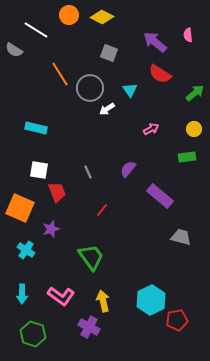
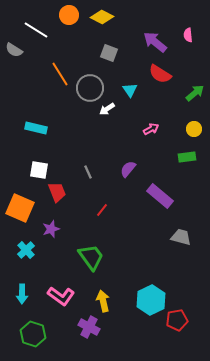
cyan cross: rotated 12 degrees clockwise
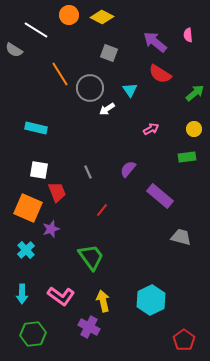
orange square: moved 8 px right
red pentagon: moved 7 px right, 20 px down; rotated 25 degrees counterclockwise
green hexagon: rotated 25 degrees counterclockwise
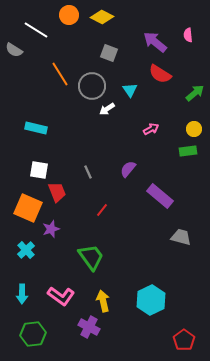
gray circle: moved 2 px right, 2 px up
green rectangle: moved 1 px right, 6 px up
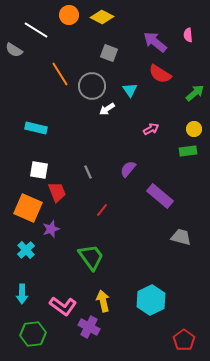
pink L-shape: moved 2 px right, 10 px down
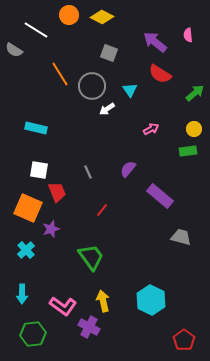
cyan hexagon: rotated 8 degrees counterclockwise
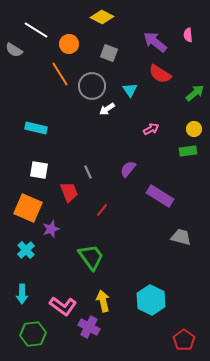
orange circle: moved 29 px down
red trapezoid: moved 12 px right
purple rectangle: rotated 8 degrees counterclockwise
